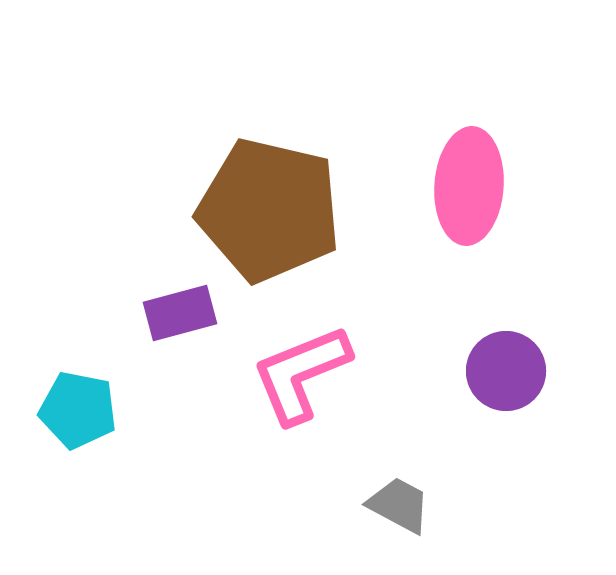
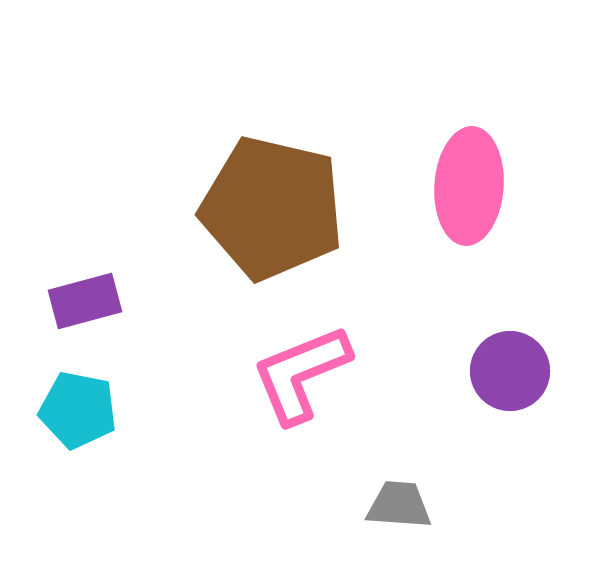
brown pentagon: moved 3 px right, 2 px up
purple rectangle: moved 95 px left, 12 px up
purple circle: moved 4 px right
gray trapezoid: rotated 24 degrees counterclockwise
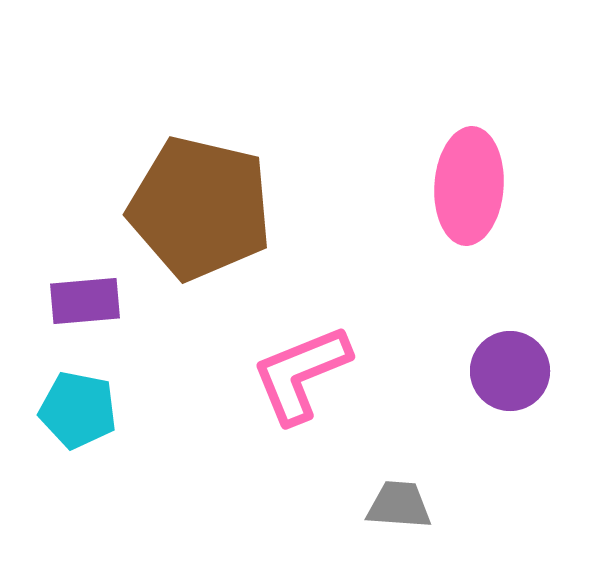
brown pentagon: moved 72 px left
purple rectangle: rotated 10 degrees clockwise
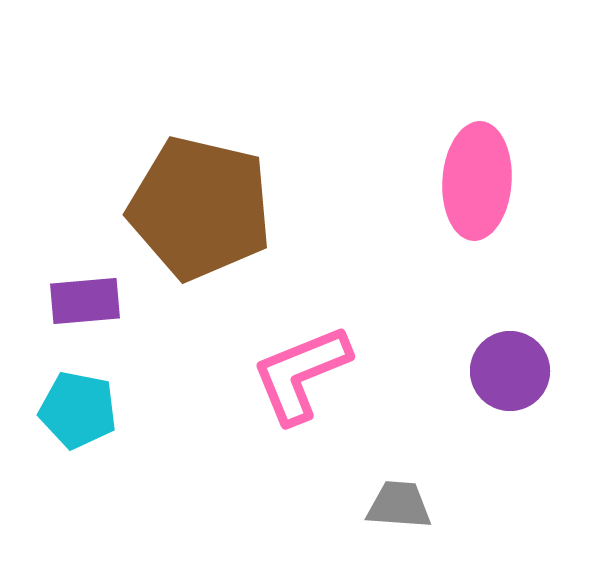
pink ellipse: moved 8 px right, 5 px up
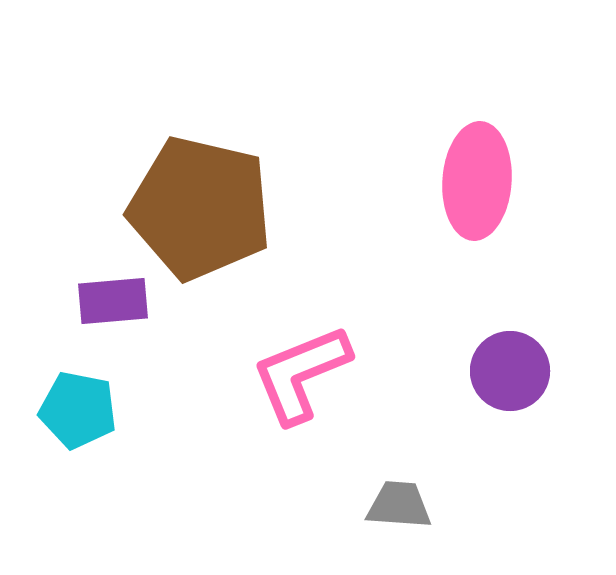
purple rectangle: moved 28 px right
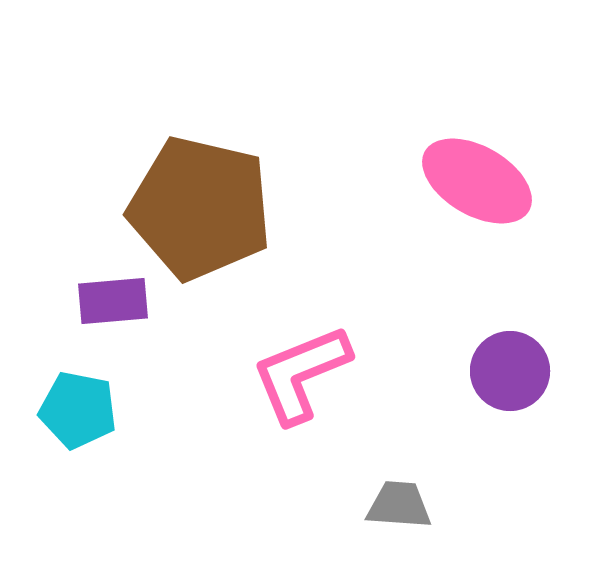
pink ellipse: rotated 64 degrees counterclockwise
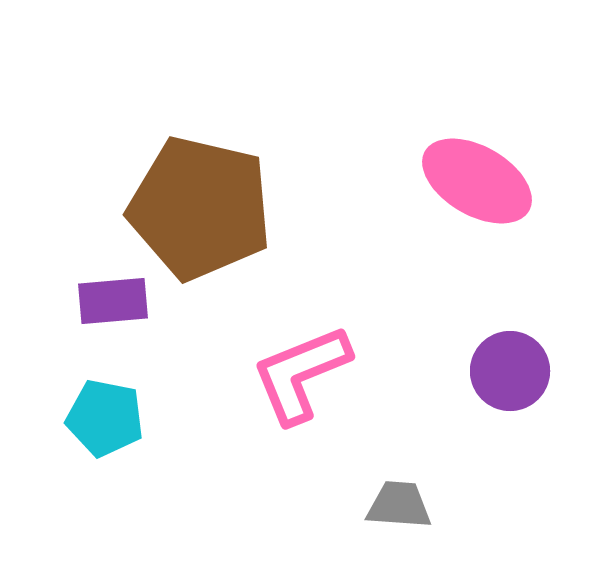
cyan pentagon: moved 27 px right, 8 px down
